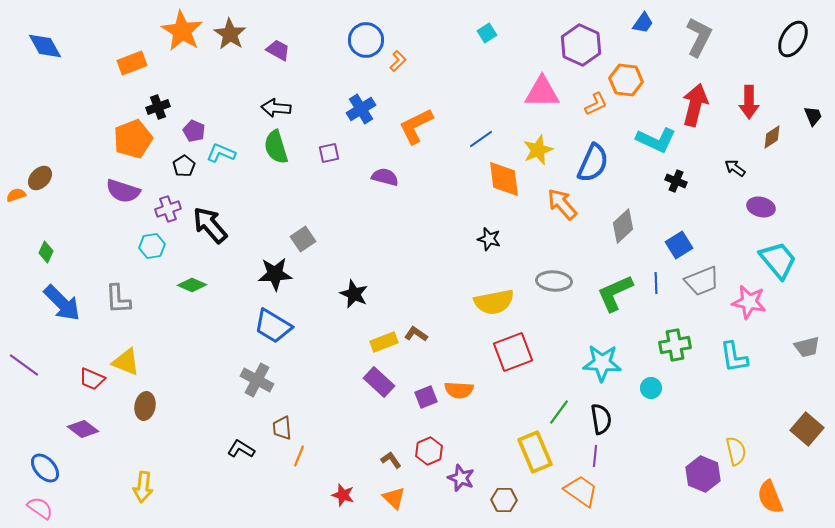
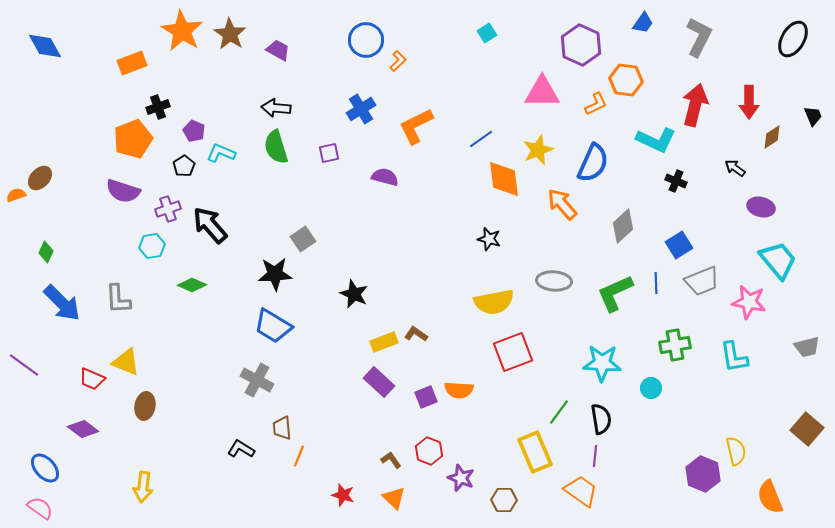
red hexagon at (429, 451): rotated 16 degrees counterclockwise
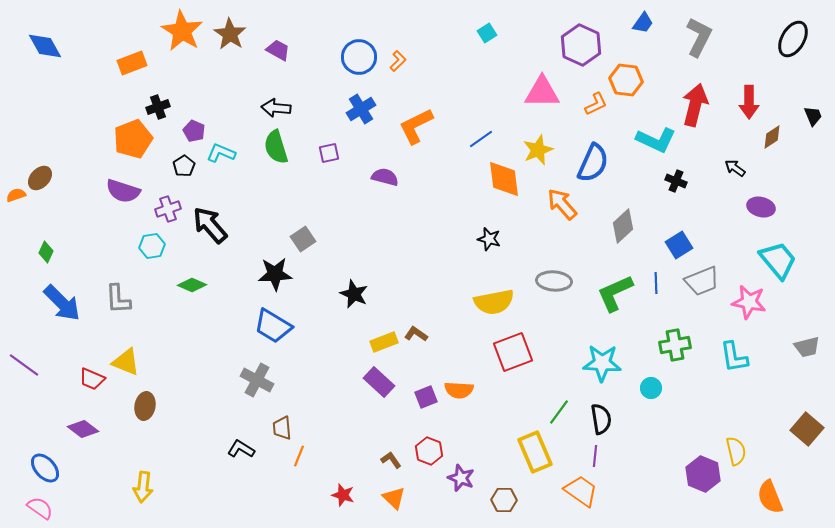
blue circle at (366, 40): moved 7 px left, 17 px down
